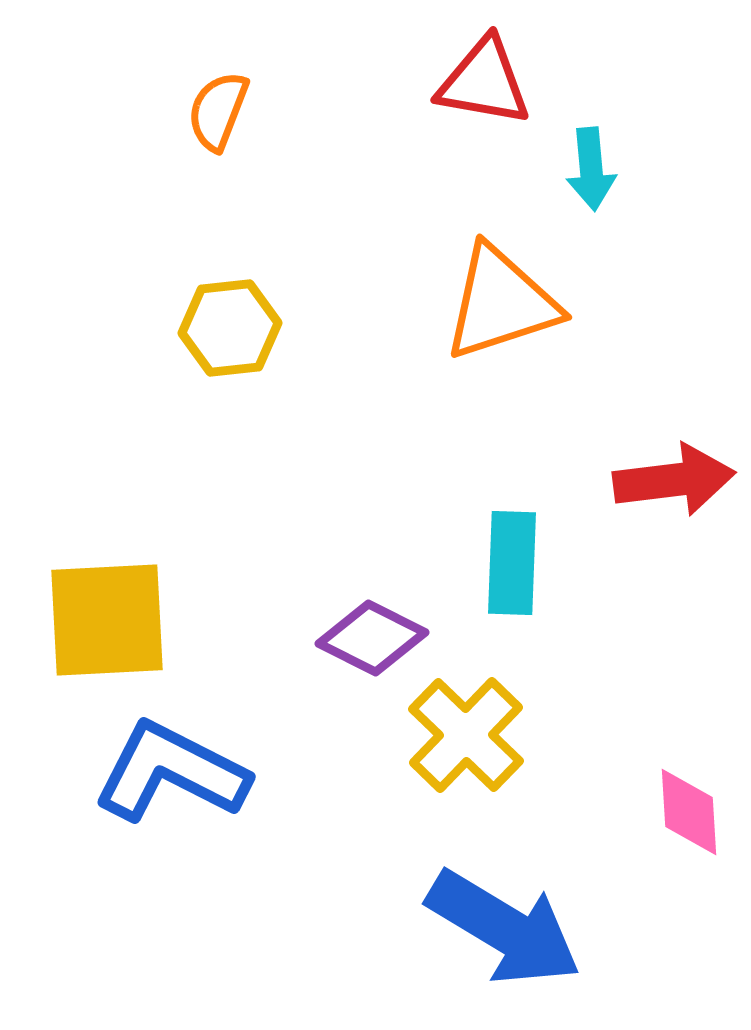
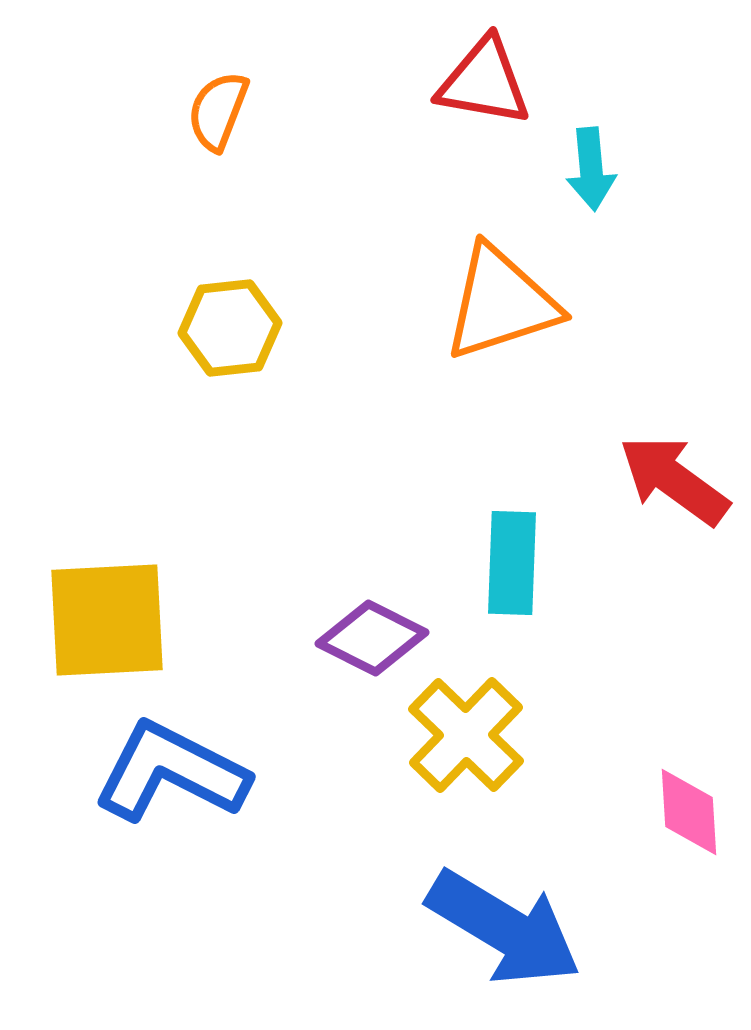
red arrow: rotated 137 degrees counterclockwise
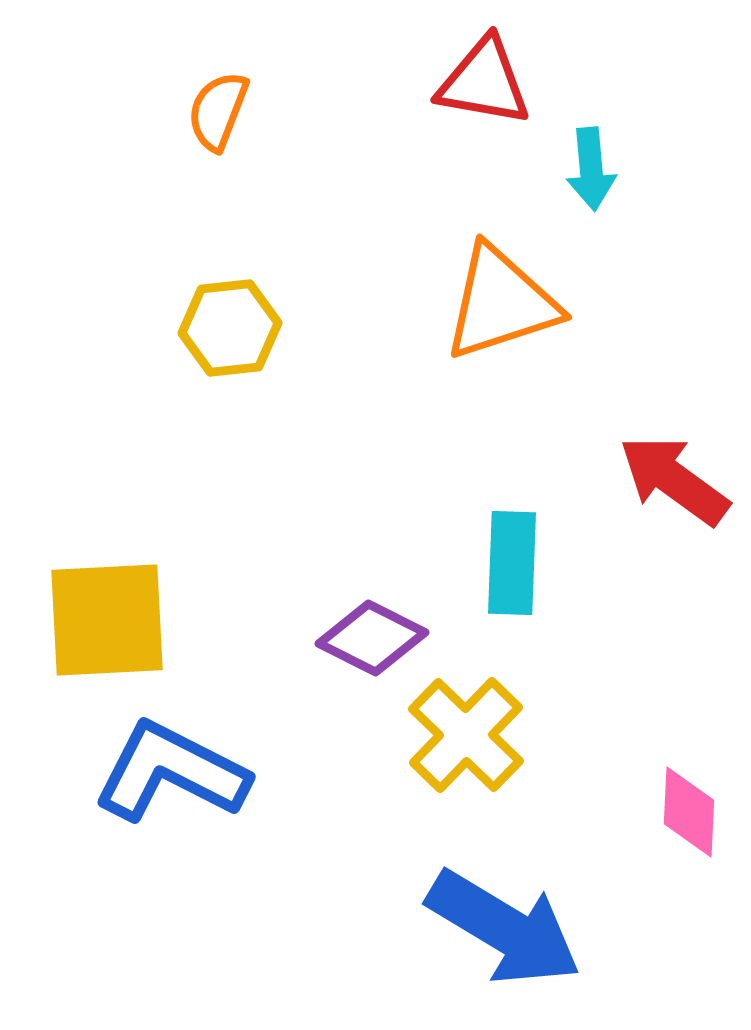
pink diamond: rotated 6 degrees clockwise
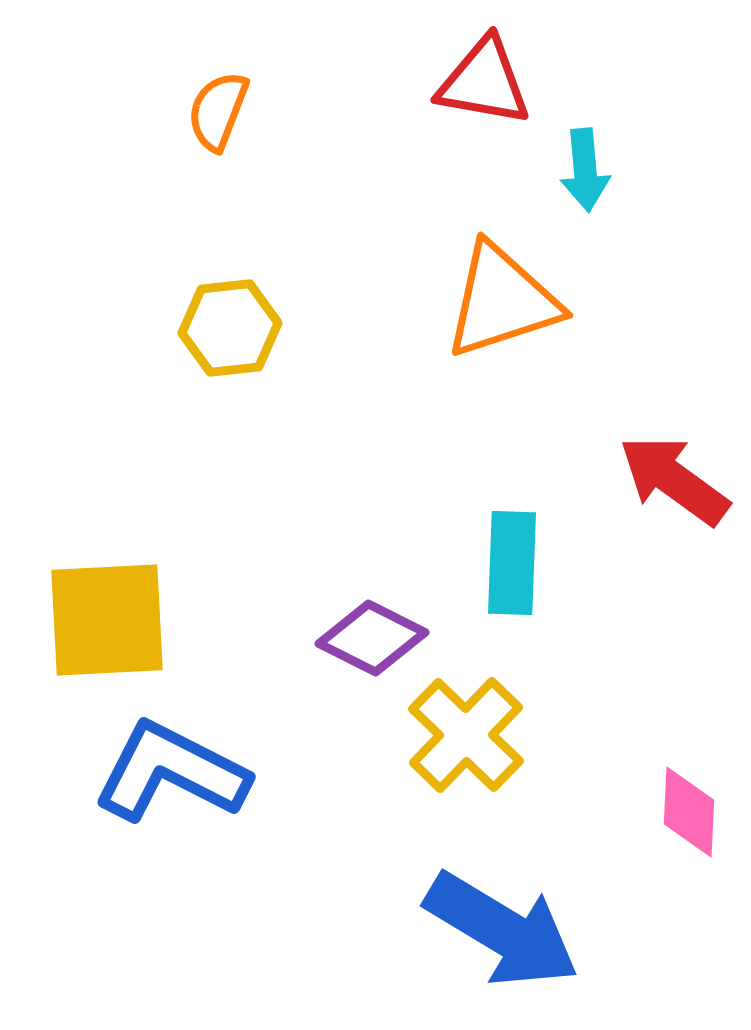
cyan arrow: moved 6 px left, 1 px down
orange triangle: moved 1 px right, 2 px up
blue arrow: moved 2 px left, 2 px down
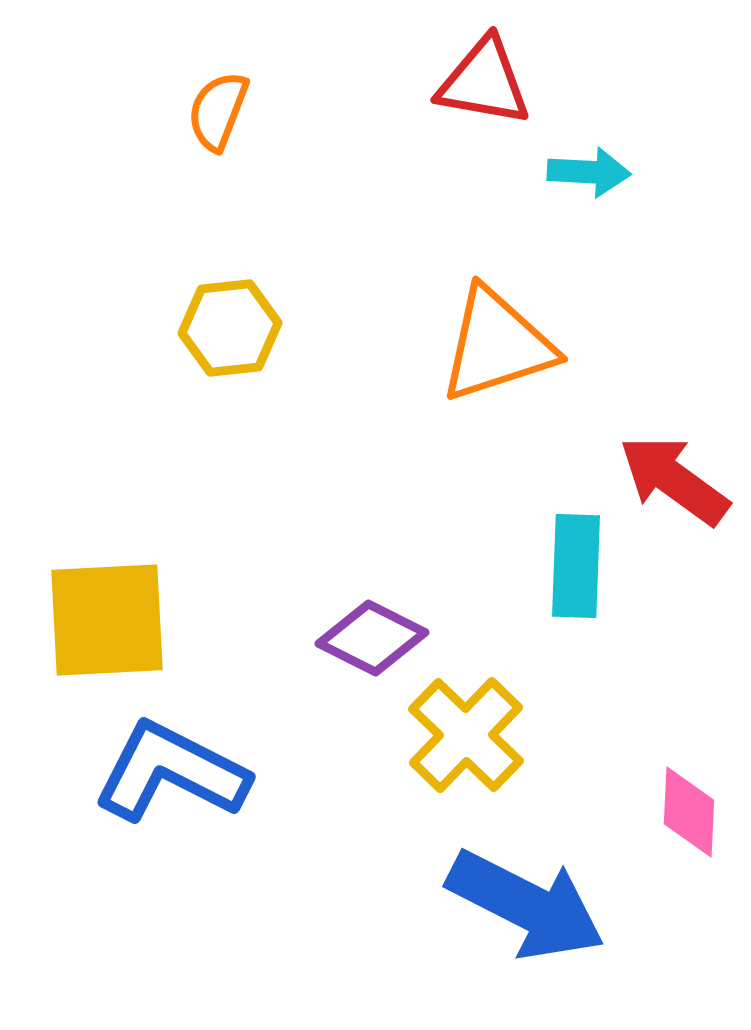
cyan arrow: moved 4 px right, 2 px down; rotated 82 degrees counterclockwise
orange triangle: moved 5 px left, 44 px down
cyan rectangle: moved 64 px right, 3 px down
blue arrow: moved 24 px right, 25 px up; rotated 4 degrees counterclockwise
